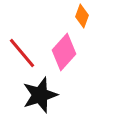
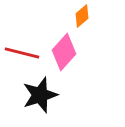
orange diamond: rotated 30 degrees clockwise
red line: rotated 36 degrees counterclockwise
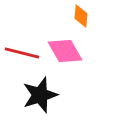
orange diamond: moved 1 px left; rotated 45 degrees counterclockwise
pink diamond: moved 1 px right, 1 px up; rotated 72 degrees counterclockwise
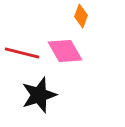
orange diamond: rotated 15 degrees clockwise
black star: moved 1 px left
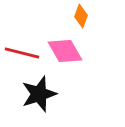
black star: moved 1 px up
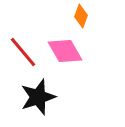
red line: moved 1 px right, 1 px up; rotated 36 degrees clockwise
black star: moved 1 px left, 3 px down
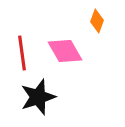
orange diamond: moved 16 px right, 5 px down
red line: moved 1 px left, 1 px down; rotated 32 degrees clockwise
